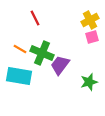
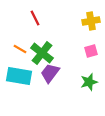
yellow cross: moved 1 px right, 1 px down; rotated 18 degrees clockwise
pink square: moved 1 px left, 14 px down
green cross: rotated 15 degrees clockwise
purple trapezoid: moved 10 px left, 8 px down
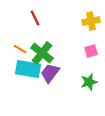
cyan rectangle: moved 9 px right, 7 px up
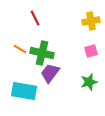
green cross: rotated 25 degrees counterclockwise
cyan rectangle: moved 4 px left, 22 px down
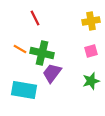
purple trapezoid: moved 2 px right
green star: moved 2 px right, 1 px up
cyan rectangle: moved 1 px up
